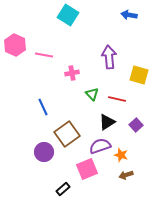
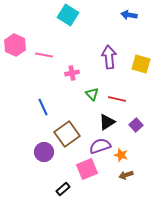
yellow square: moved 2 px right, 11 px up
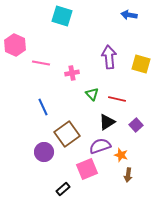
cyan square: moved 6 px left, 1 px down; rotated 15 degrees counterclockwise
pink line: moved 3 px left, 8 px down
brown arrow: moved 2 px right; rotated 64 degrees counterclockwise
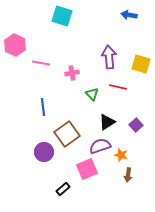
red line: moved 1 px right, 12 px up
blue line: rotated 18 degrees clockwise
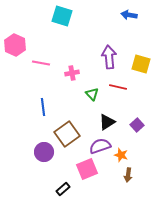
purple square: moved 1 px right
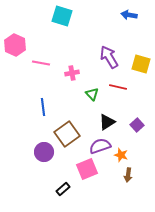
purple arrow: rotated 25 degrees counterclockwise
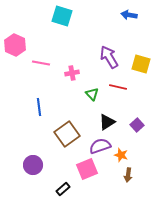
blue line: moved 4 px left
purple circle: moved 11 px left, 13 px down
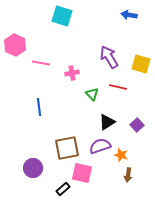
brown square: moved 14 px down; rotated 25 degrees clockwise
purple circle: moved 3 px down
pink square: moved 5 px left, 4 px down; rotated 35 degrees clockwise
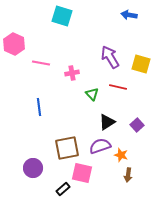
pink hexagon: moved 1 px left, 1 px up
purple arrow: moved 1 px right
